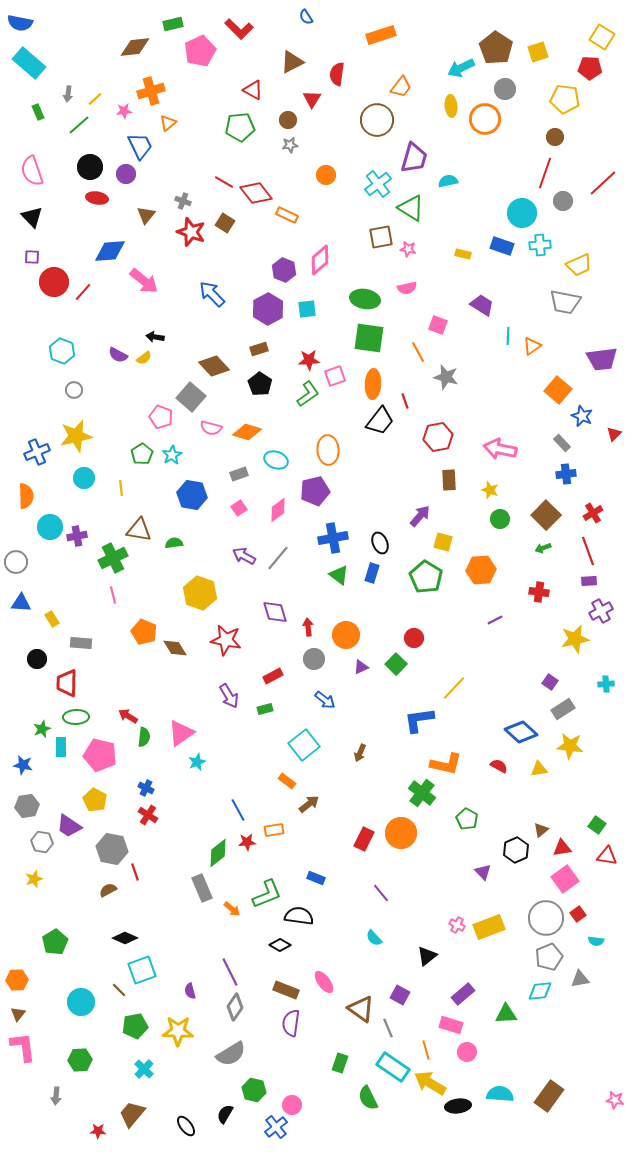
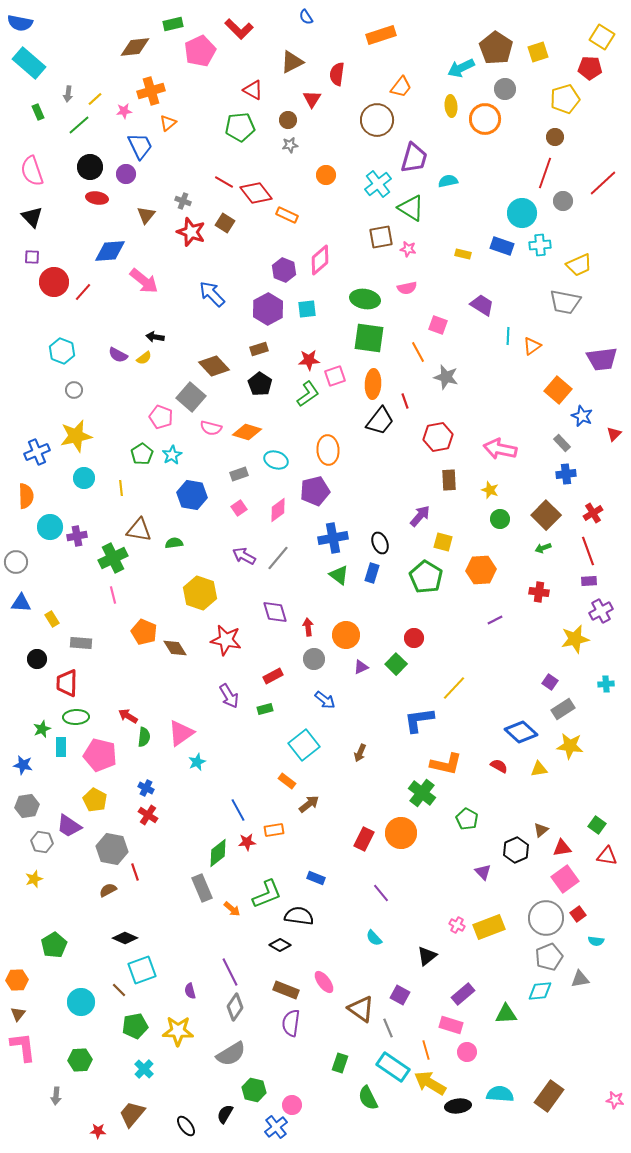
yellow pentagon at (565, 99): rotated 24 degrees counterclockwise
green pentagon at (55, 942): moved 1 px left, 3 px down
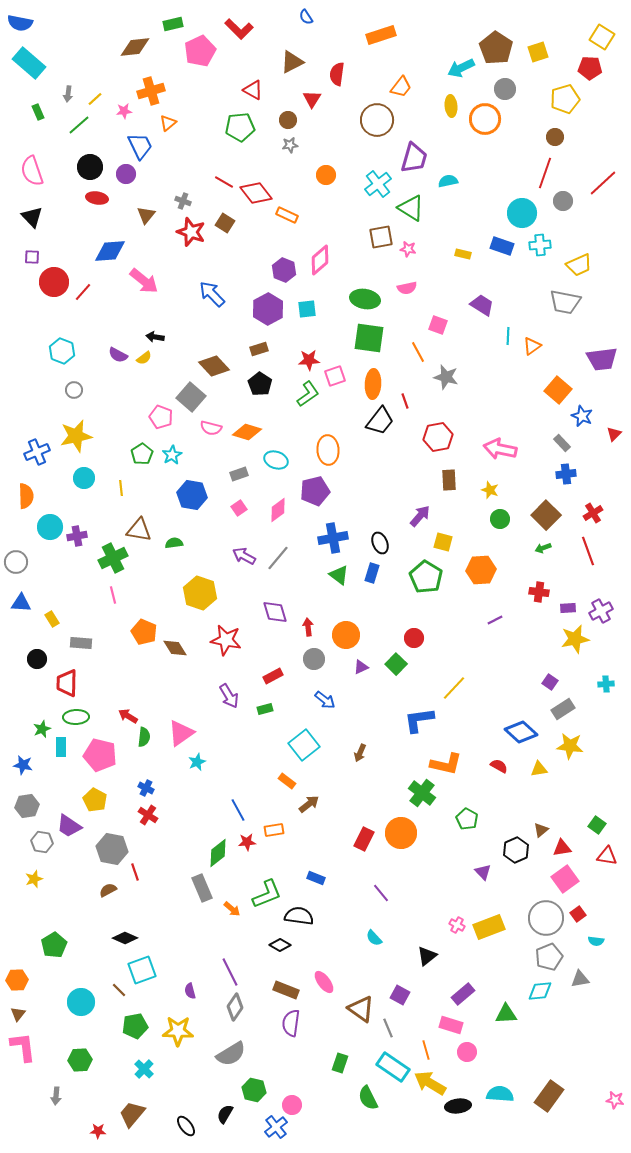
purple rectangle at (589, 581): moved 21 px left, 27 px down
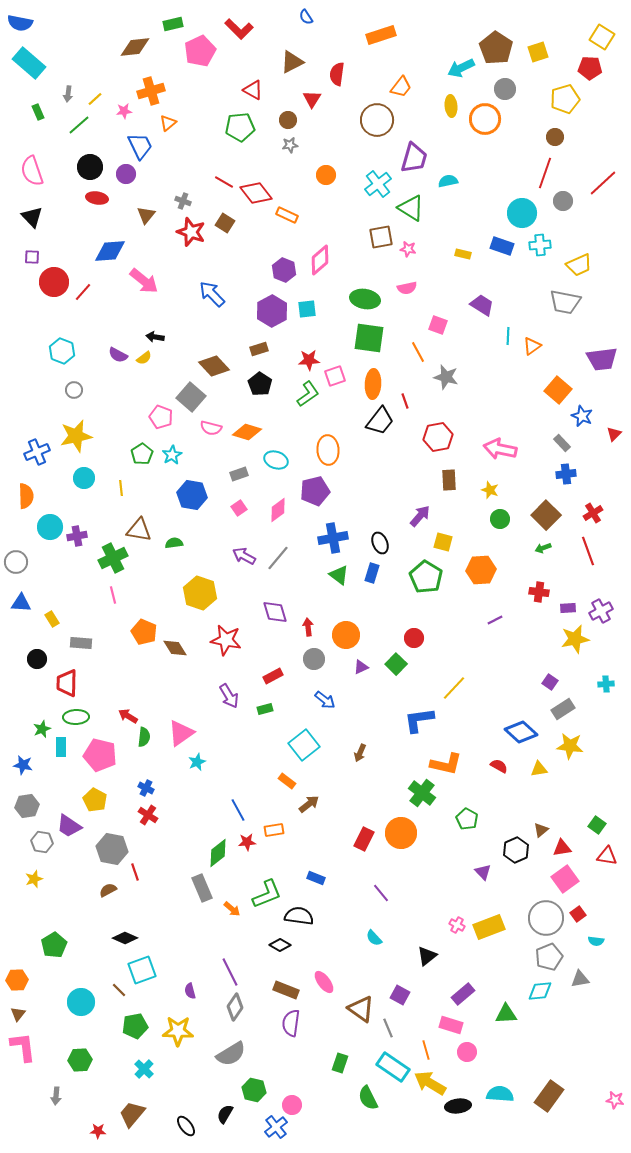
purple hexagon at (268, 309): moved 4 px right, 2 px down
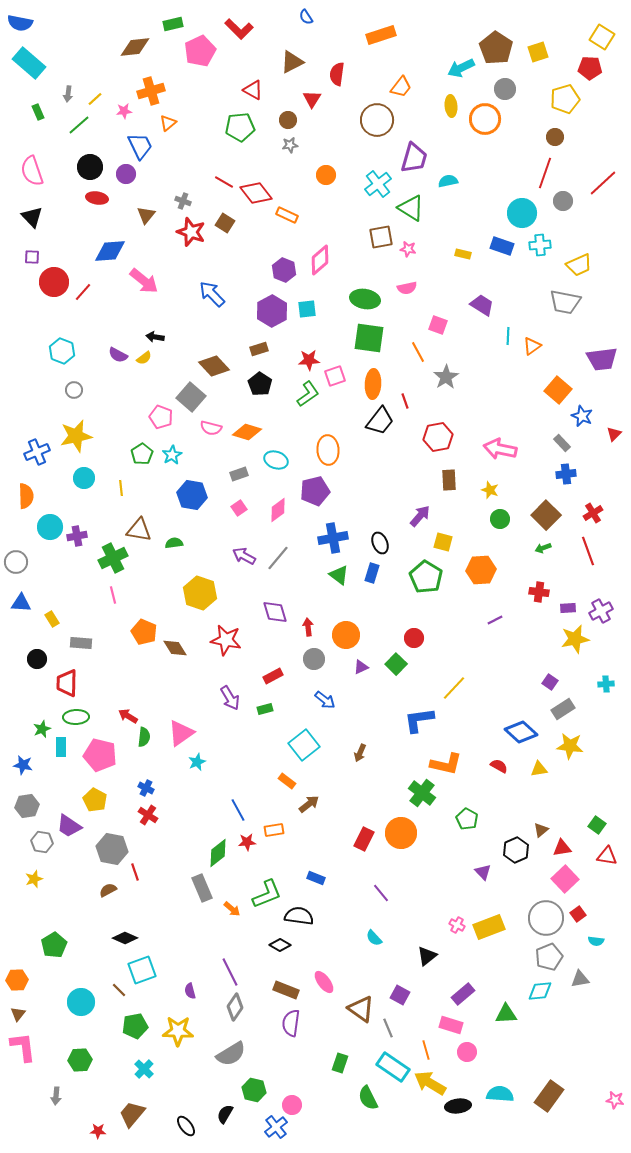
gray star at (446, 377): rotated 25 degrees clockwise
purple arrow at (229, 696): moved 1 px right, 2 px down
pink square at (565, 879): rotated 8 degrees counterclockwise
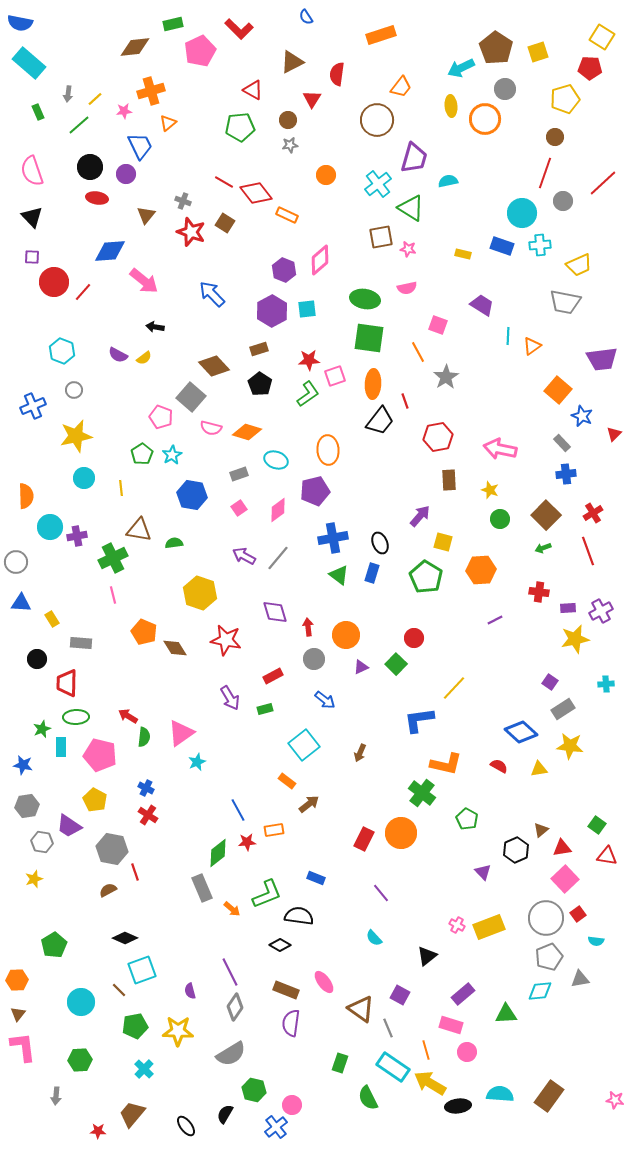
black arrow at (155, 337): moved 10 px up
blue cross at (37, 452): moved 4 px left, 46 px up
